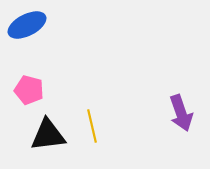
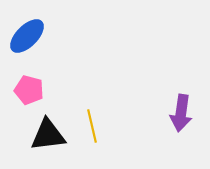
blue ellipse: moved 11 px down; rotated 18 degrees counterclockwise
purple arrow: rotated 27 degrees clockwise
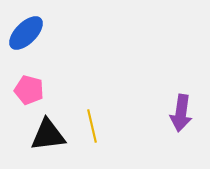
blue ellipse: moved 1 px left, 3 px up
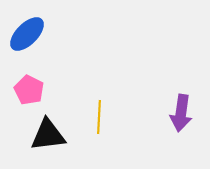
blue ellipse: moved 1 px right, 1 px down
pink pentagon: rotated 12 degrees clockwise
yellow line: moved 7 px right, 9 px up; rotated 16 degrees clockwise
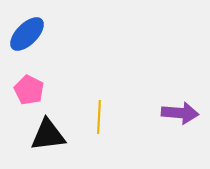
purple arrow: moved 1 px left; rotated 93 degrees counterclockwise
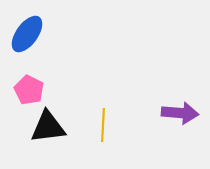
blue ellipse: rotated 9 degrees counterclockwise
yellow line: moved 4 px right, 8 px down
black triangle: moved 8 px up
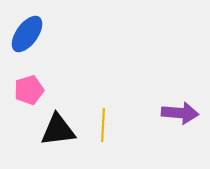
pink pentagon: rotated 28 degrees clockwise
black triangle: moved 10 px right, 3 px down
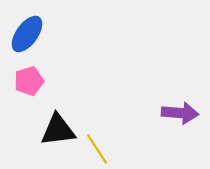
pink pentagon: moved 9 px up
yellow line: moved 6 px left, 24 px down; rotated 36 degrees counterclockwise
